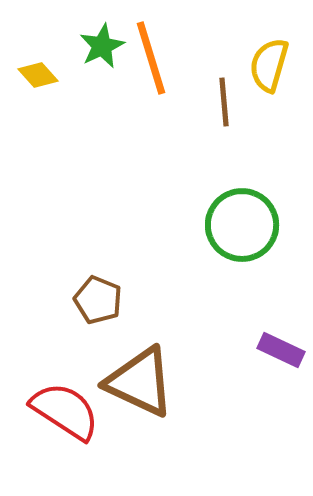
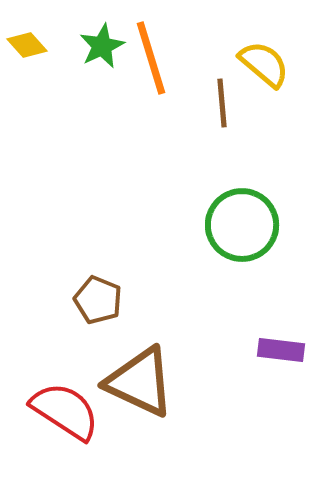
yellow semicircle: moved 5 px left, 1 px up; rotated 114 degrees clockwise
yellow diamond: moved 11 px left, 30 px up
brown line: moved 2 px left, 1 px down
purple rectangle: rotated 18 degrees counterclockwise
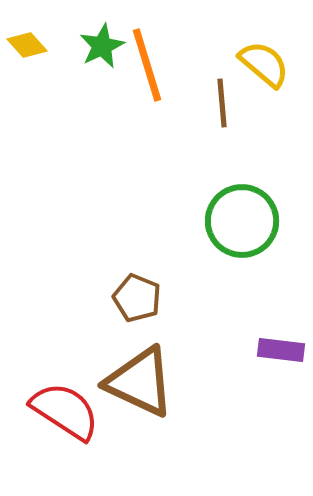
orange line: moved 4 px left, 7 px down
green circle: moved 4 px up
brown pentagon: moved 39 px right, 2 px up
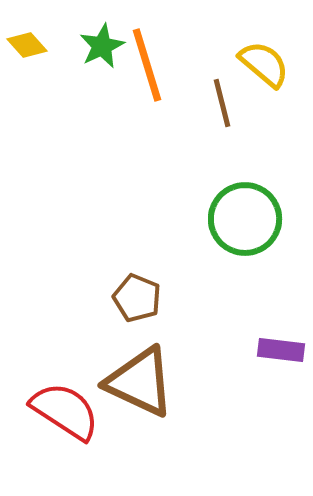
brown line: rotated 9 degrees counterclockwise
green circle: moved 3 px right, 2 px up
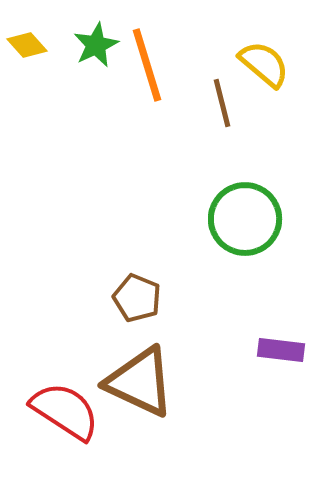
green star: moved 6 px left, 1 px up
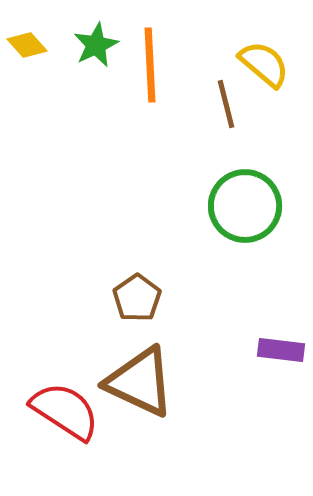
orange line: moved 3 px right; rotated 14 degrees clockwise
brown line: moved 4 px right, 1 px down
green circle: moved 13 px up
brown pentagon: rotated 15 degrees clockwise
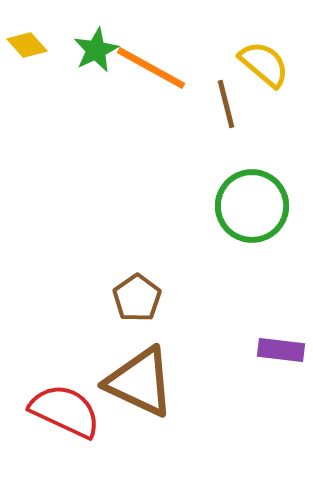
green star: moved 5 px down
orange line: moved 1 px right, 3 px down; rotated 58 degrees counterclockwise
green circle: moved 7 px right
red semicircle: rotated 8 degrees counterclockwise
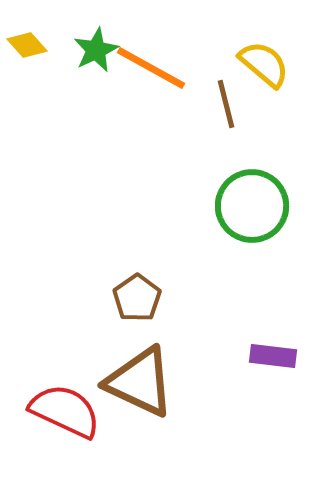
purple rectangle: moved 8 px left, 6 px down
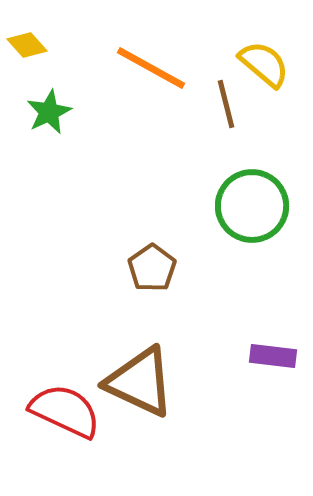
green star: moved 47 px left, 62 px down
brown pentagon: moved 15 px right, 30 px up
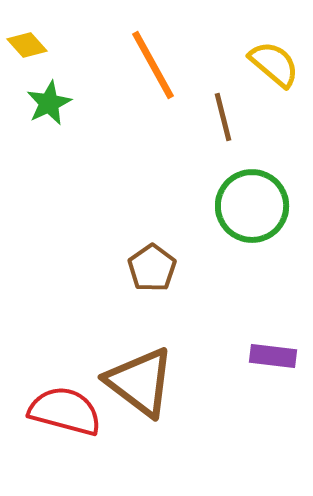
yellow semicircle: moved 10 px right
orange line: moved 2 px right, 3 px up; rotated 32 degrees clockwise
brown line: moved 3 px left, 13 px down
green star: moved 9 px up
brown triangle: rotated 12 degrees clockwise
red semicircle: rotated 10 degrees counterclockwise
